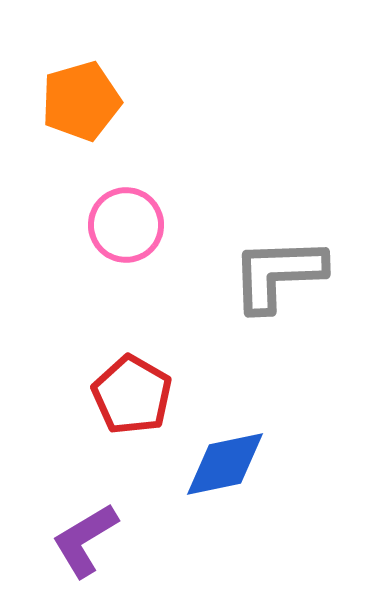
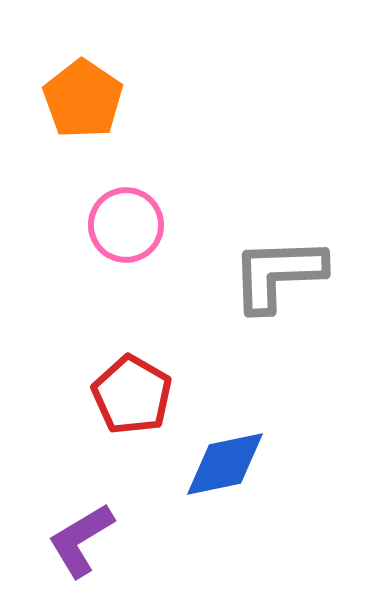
orange pentagon: moved 2 px right, 2 px up; rotated 22 degrees counterclockwise
purple L-shape: moved 4 px left
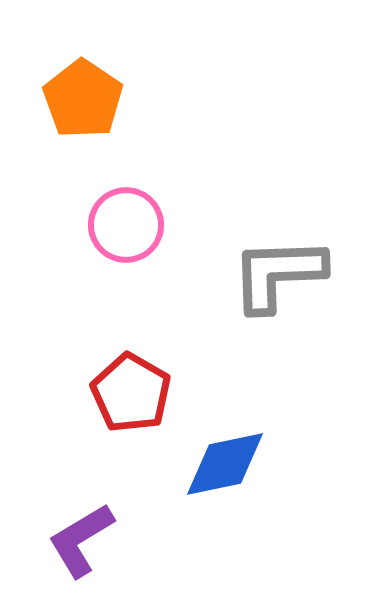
red pentagon: moved 1 px left, 2 px up
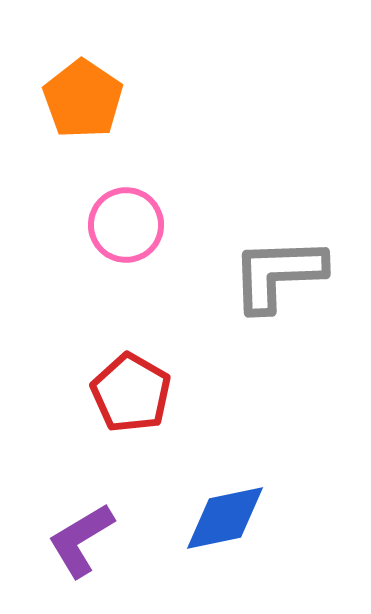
blue diamond: moved 54 px down
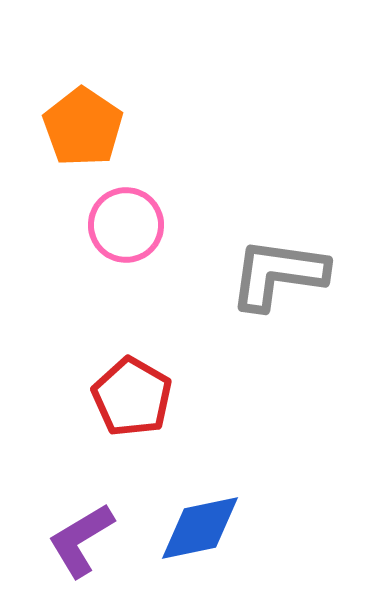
orange pentagon: moved 28 px down
gray L-shape: rotated 10 degrees clockwise
red pentagon: moved 1 px right, 4 px down
blue diamond: moved 25 px left, 10 px down
